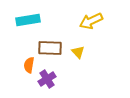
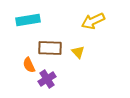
yellow arrow: moved 2 px right
orange semicircle: rotated 35 degrees counterclockwise
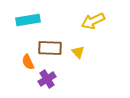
orange semicircle: moved 1 px left, 3 px up
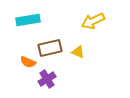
brown rectangle: rotated 15 degrees counterclockwise
yellow triangle: rotated 24 degrees counterclockwise
orange semicircle: rotated 42 degrees counterclockwise
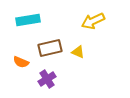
orange semicircle: moved 7 px left
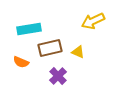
cyan rectangle: moved 1 px right, 9 px down
purple cross: moved 11 px right, 3 px up; rotated 12 degrees counterclockwise
